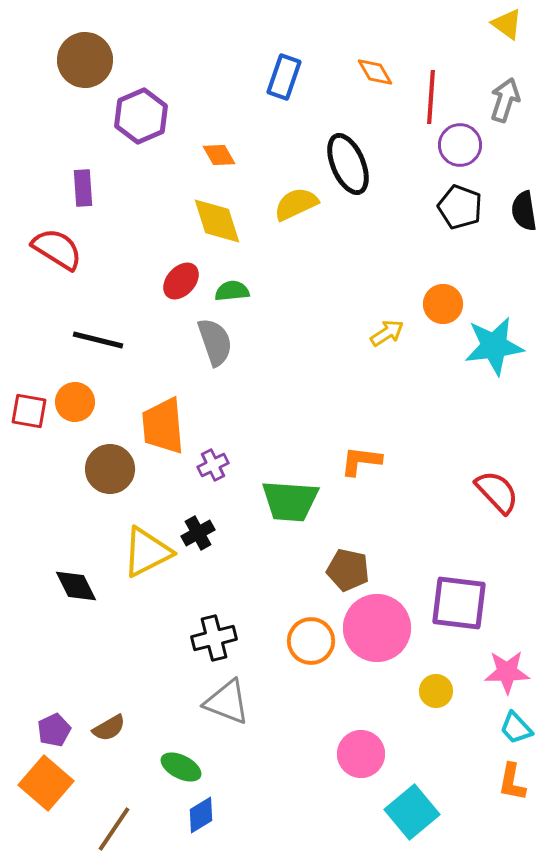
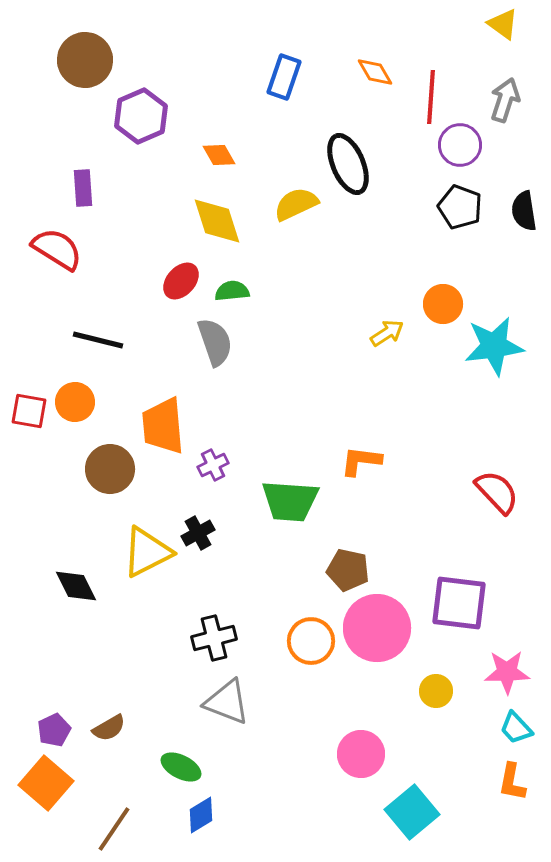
yellow triangle at (507, 24): moved 4 px left
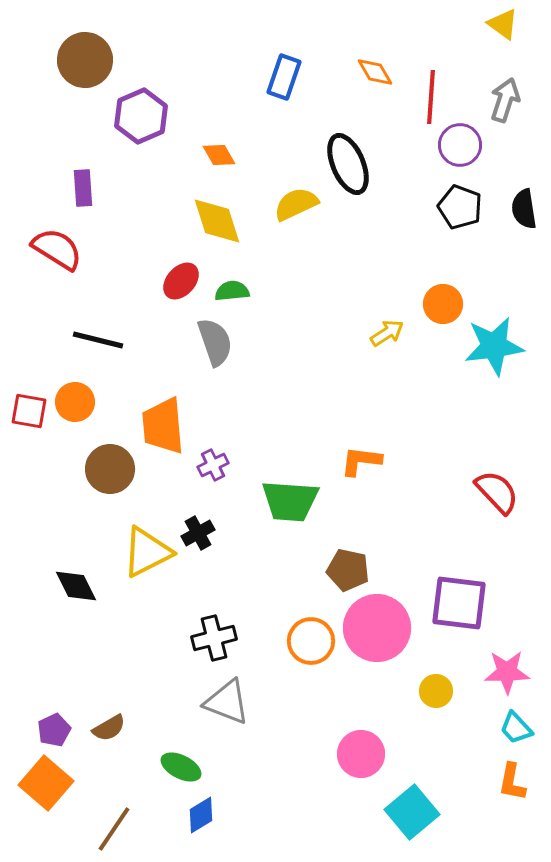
black semicircle at (524, 211): moved 2 px up
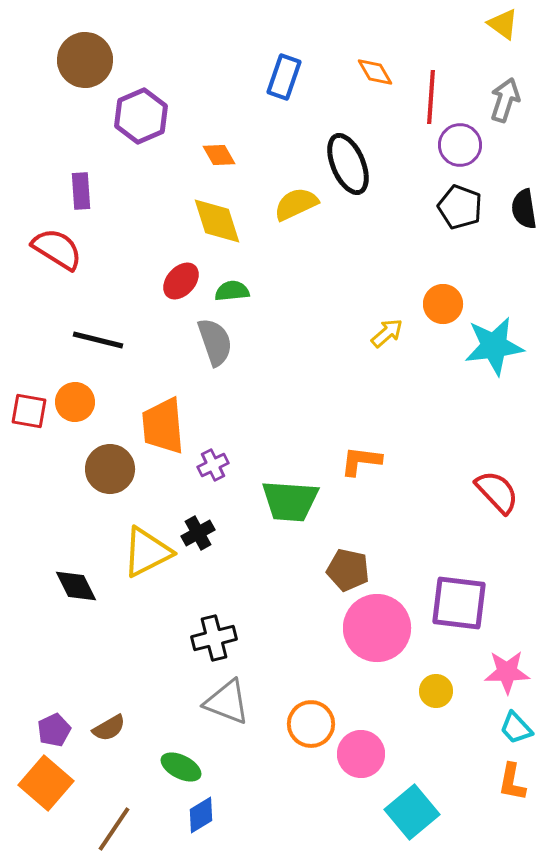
purple rectangle at (83, 188): moved 2 px left, 3 px down
yellow arrow at (387, 333): rotated 8 degrees counterclockwise
orange circle at (311, 641): moved 83 px down
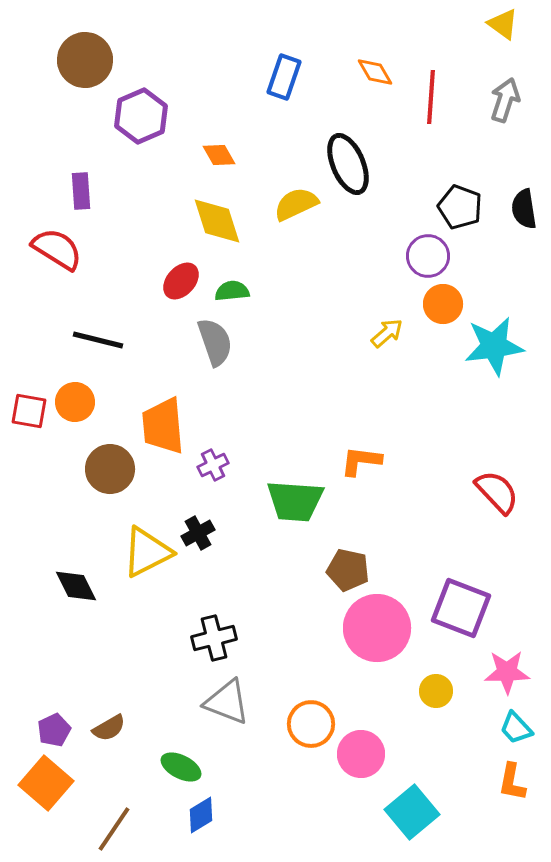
purple circle at (460, 145): moved 32 px left, 111 px down
green trapezoid at (290, 501): moved 5 px right
purple square at (459, 603): moved 2 px right, 5 px down; rotated 14 degrees clockwise
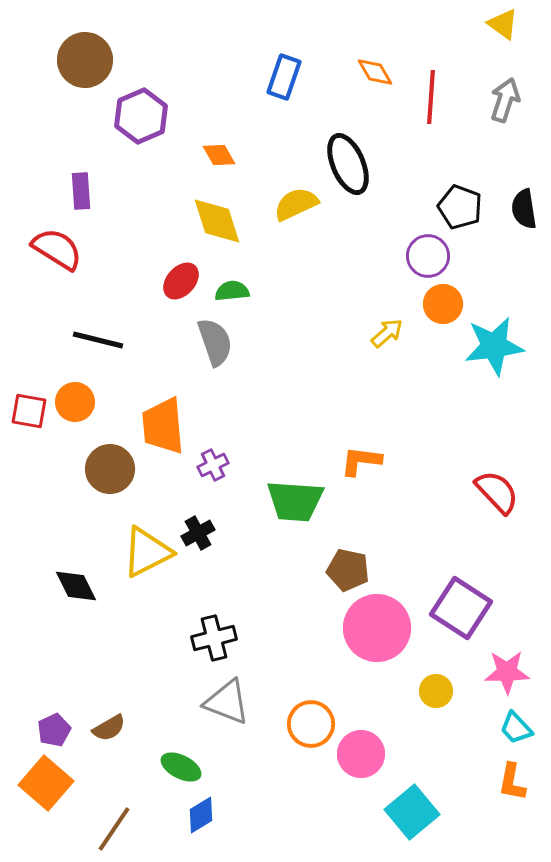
purple square at (461, 608): rotated 12 degrees clockwise
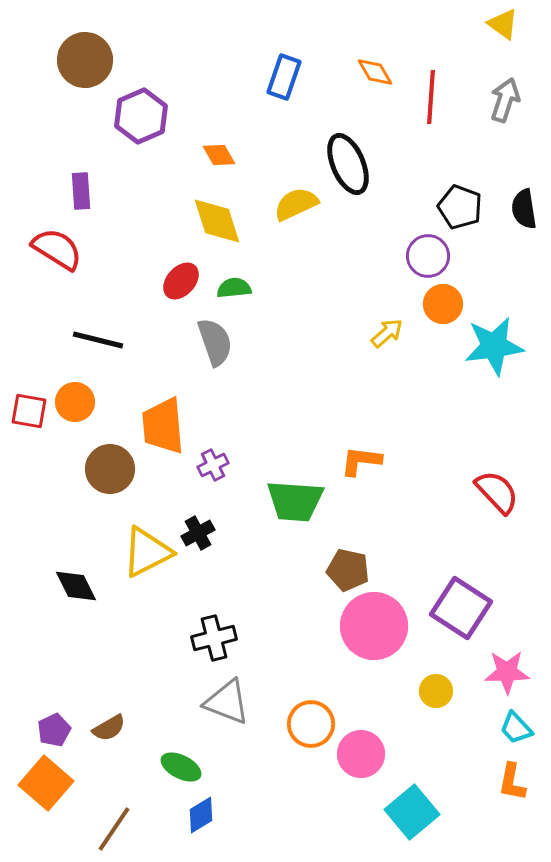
green semicircle at (232, 291): moved 2 px right, 3 px up
pink circle at (377, 628): moved 3 px left, 2 px up
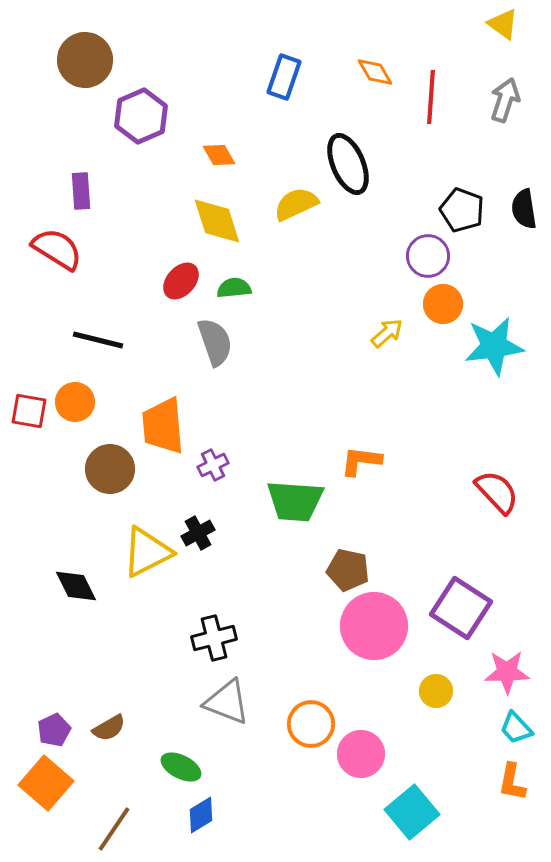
black pentagon at (460, 207): moved 2 px right, 3 px down
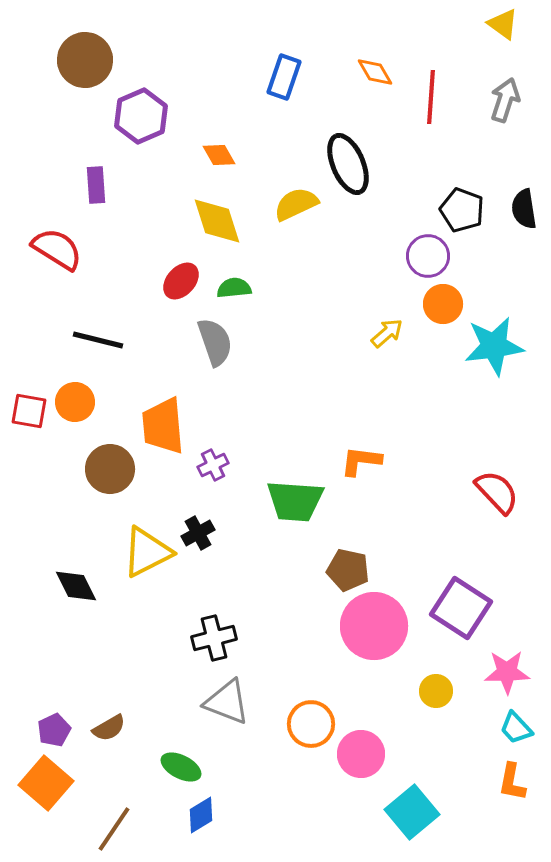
purple rectangle at (81, 191): moved 15 px right, 6 px up
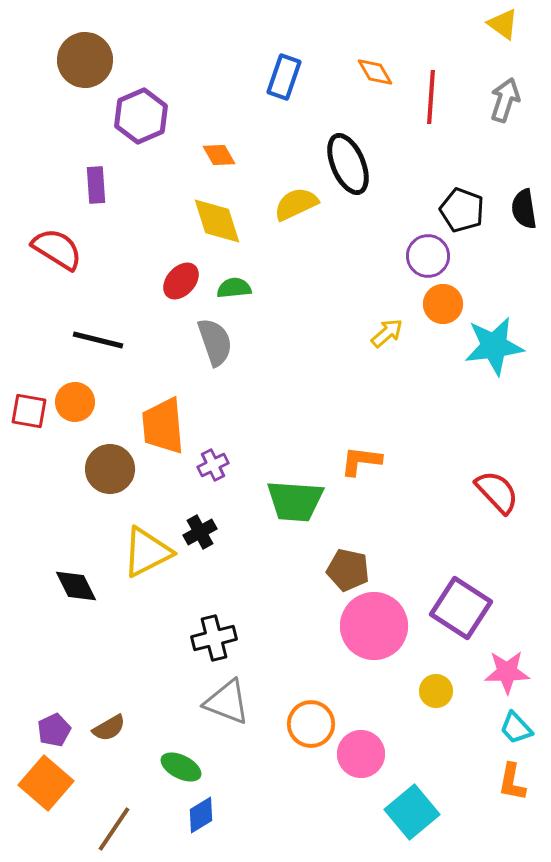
black cross at (198, 533): moved 2 px right, 1 px up
